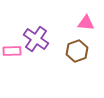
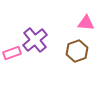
purple cross: moved 1 px left, 1 px down; rotated 15 degrees clockwise
pink rectangle: moved 2 px down; rotated 18 degrees counterclockwise
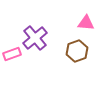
purple cross: moved 2 px up
pink rectangle: moved 1 px down
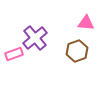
pink rectangle: moved 2 px right
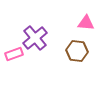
brown hexagon: rotated 25 degrees clockwise
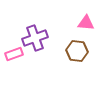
purple cross: rotated 20 degrees clockwise
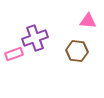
pink triangle: moved 2 px right, 2 px up
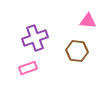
pink rectangle: moved 14 px right, 14 px down
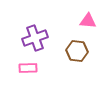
pink rectangle: rotated 18 degrees clockwise
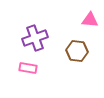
pink triangle: moved 2 px right, 1 px up
pink rectangle: rotated 12 degrees clockwise
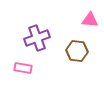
purple cross: moved 2 px right
pink rectangle: moved 5 px left
